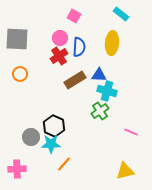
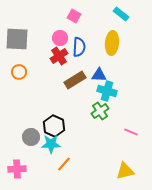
orange circle: moved 1 px left, 2 px up
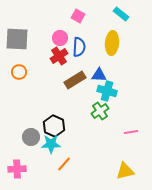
pink square: moved 4 px right
pink line: rotated 32 degrees counterclockwise
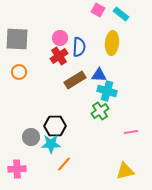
pink square: moved 20 px right, 6 px up
black hexagon: moved 1 px right; rotated 25 degrees counterclockwise
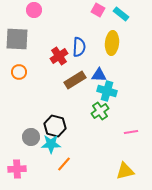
pink circle: moved 26 px left, 28 px up
black hexagon: rotated 15 degrees clockwise
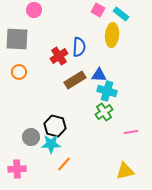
yellow ellipse: moved 8 px up
green cross: moved 4 px right, 1 px down
